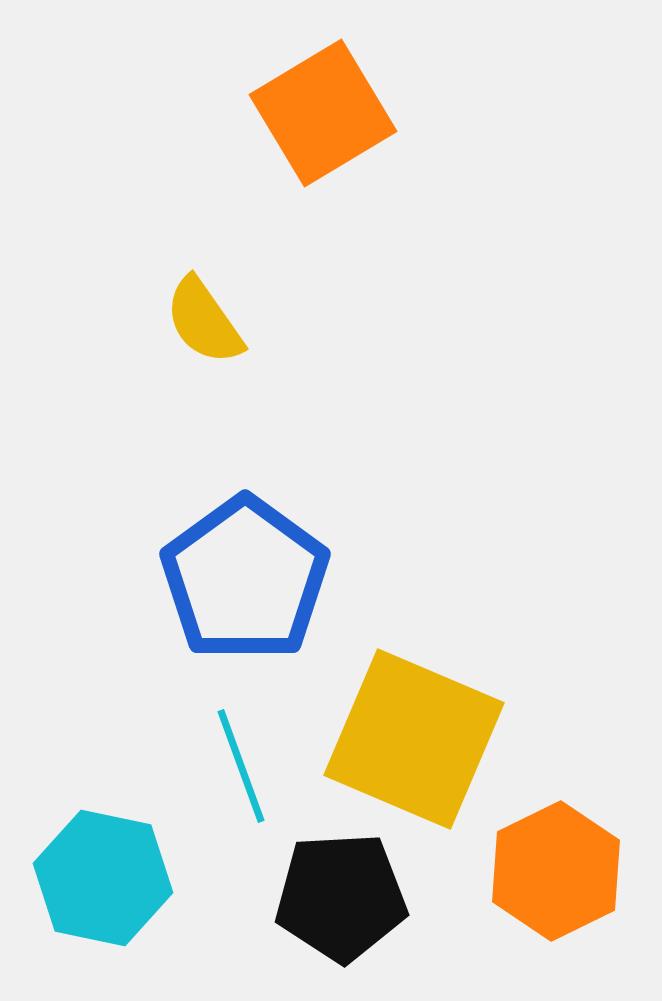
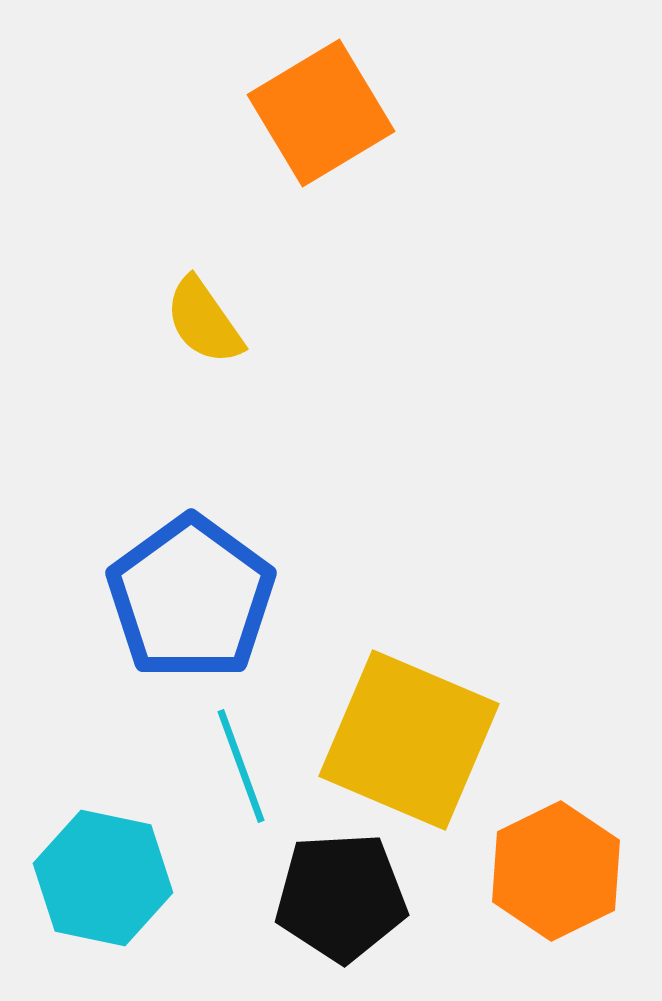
orange square: moved 2 px left
blue pentagon: moved 54 px left, 19 px down
yellow square: moved 5 px left, 1 px down
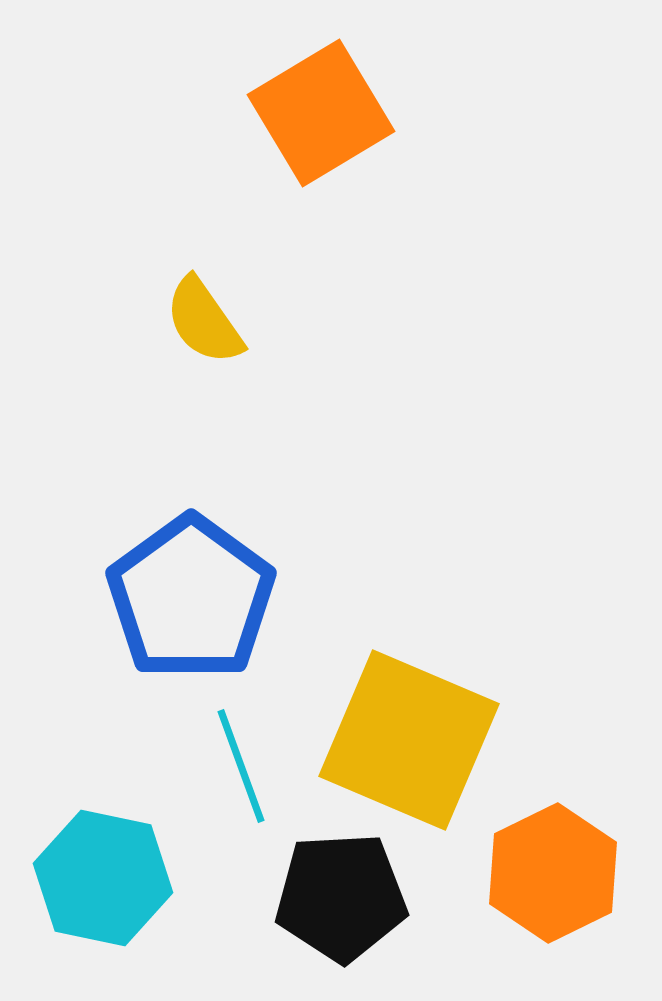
orange hexagon: moved 3 px left, 2 px down
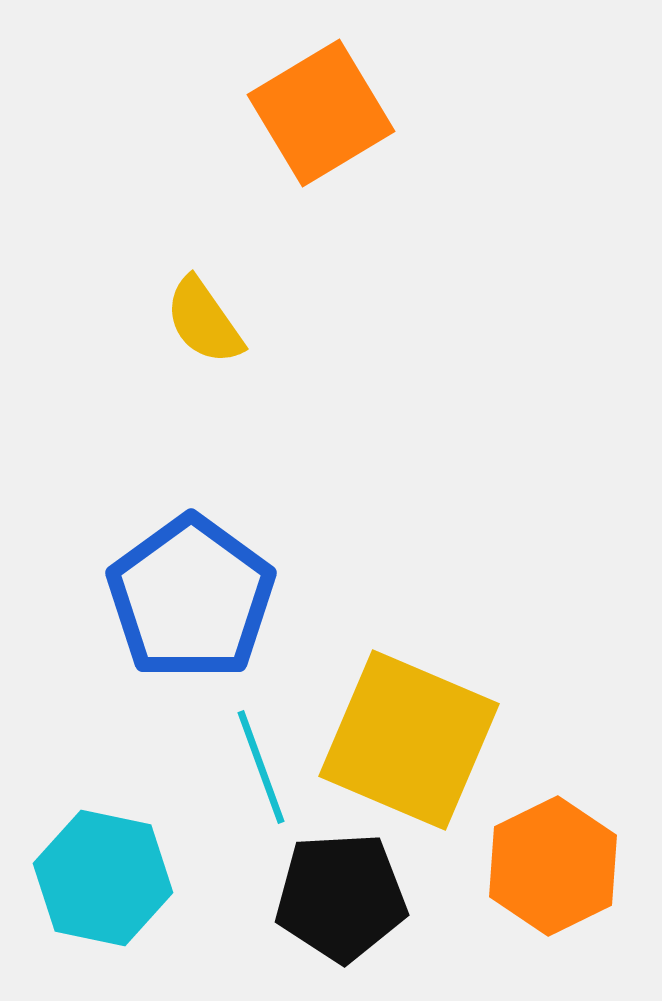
cyan line: moved 20 px right, 1 px down
orange hexagon: moved 7 px up
